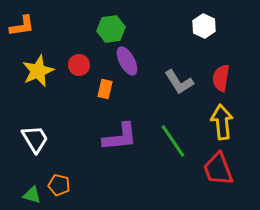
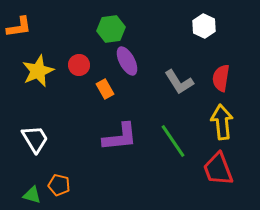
orange L-shape: moved 3 px left, 1 px down
orange rectangle: rotated 42 degrees counterclockwise
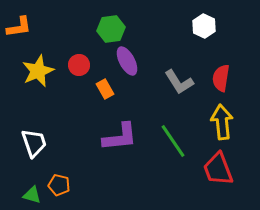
white trapezoid: moved 1 px left, 4 px down; rotated 12 degrees clockwise
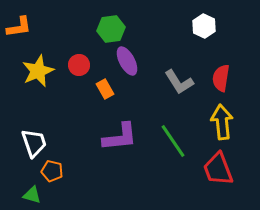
orange pentagon: moved 7 px left, 14 px up
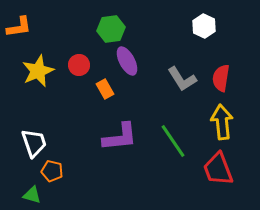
gray L-shape: moved 3 px right, 3 px up
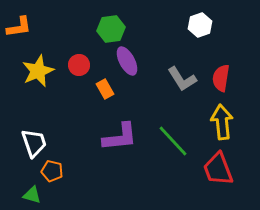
white hexagon: moved 4 px left, 1 px up; rotated 15 degrees clockwise
green line: rotated 9 degrees counterclockwise
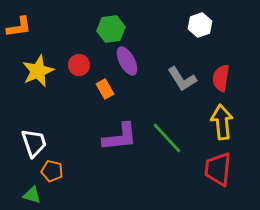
green line: moved 6 px left, 3 px up
red trapezoid: rotated 27 degrees clockwise
